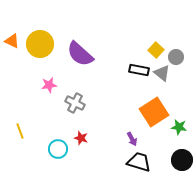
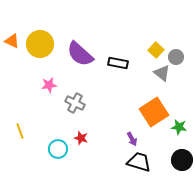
black rectangle: moved 21 px left, 7 px up
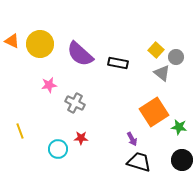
red star: rotated 16 degrees counterclockwise
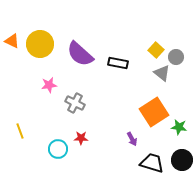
black trapezoid: moved 13 px right, 1 px down
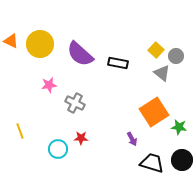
orange triangle: moved 1 px left
gray circle: moved 1 px up
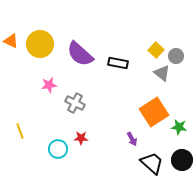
black trapezoid: rotated 25 degrees clockwise
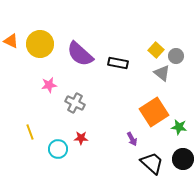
yellow line: moved 10 px right, 1 px down
black circle: moved 1 px right, 1 px up
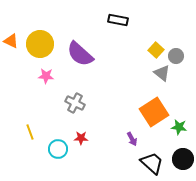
black rectangle: moved 43 px up
pink star: moved 3 px left, 9 px up; rotated 14 degrees clockwise
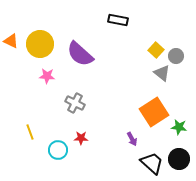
pink star: moved 1 px right
cyan circle: moved 1 px down
black circle: moved 4 px left
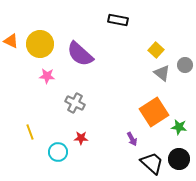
gray circle: moved 9 px right, 9 px down
cyan circle: moved 2 px down
